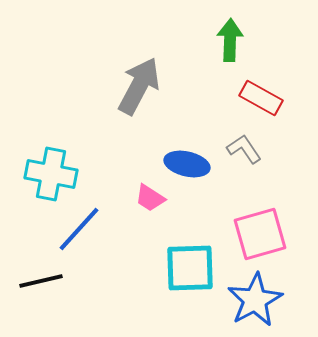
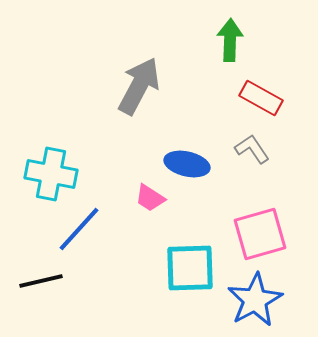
gray L-shape: moved 8 px right
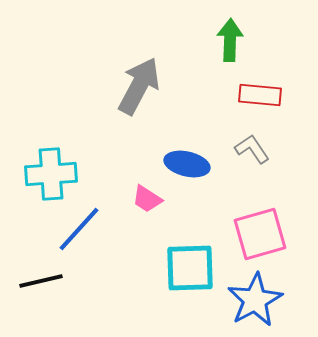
red rectangle: moved 1 px left, 3 px up; rotated 24 degrees counterclockwise
cyan cross: rotated 15 degrees counterclockwise
pink trapezoid: moved 3 px left, 1 px down
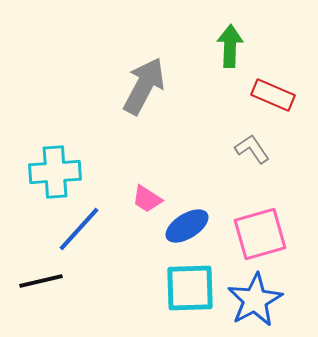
green arrow: moved 6 px down
gray arrow: moved 5 px right
red rectangle: moved 13 px right; rotated 18 degrees clockwise
blue ellipse: moved 62 px down; rotated 45 degrees counterclockwise
cyan cross: moved 4 px right, 2 px up
cyan square: moved 20 px down
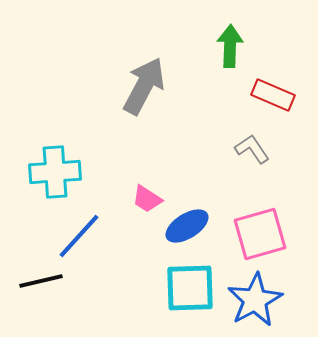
blue line: moved 7 px down
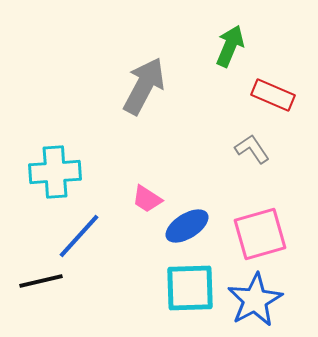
green arrow: rotated 21 degrees clockwise
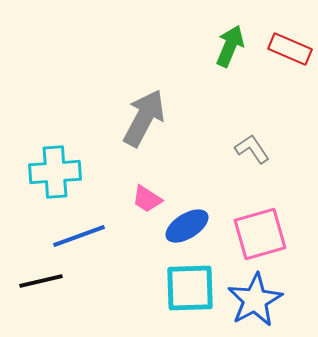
gray arrow: moved 32 px down
red rectangle: moved 17 px right, 46 px up
blue line: rotated 28 degrees clockwise
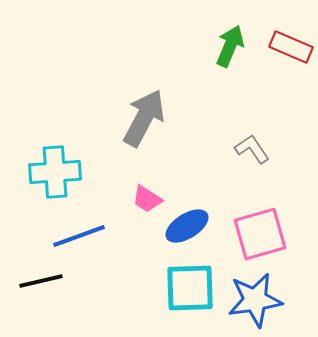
red rectangle: moved 1 px right, 2 px up
blue star: rotated 20 degrees clockwise
